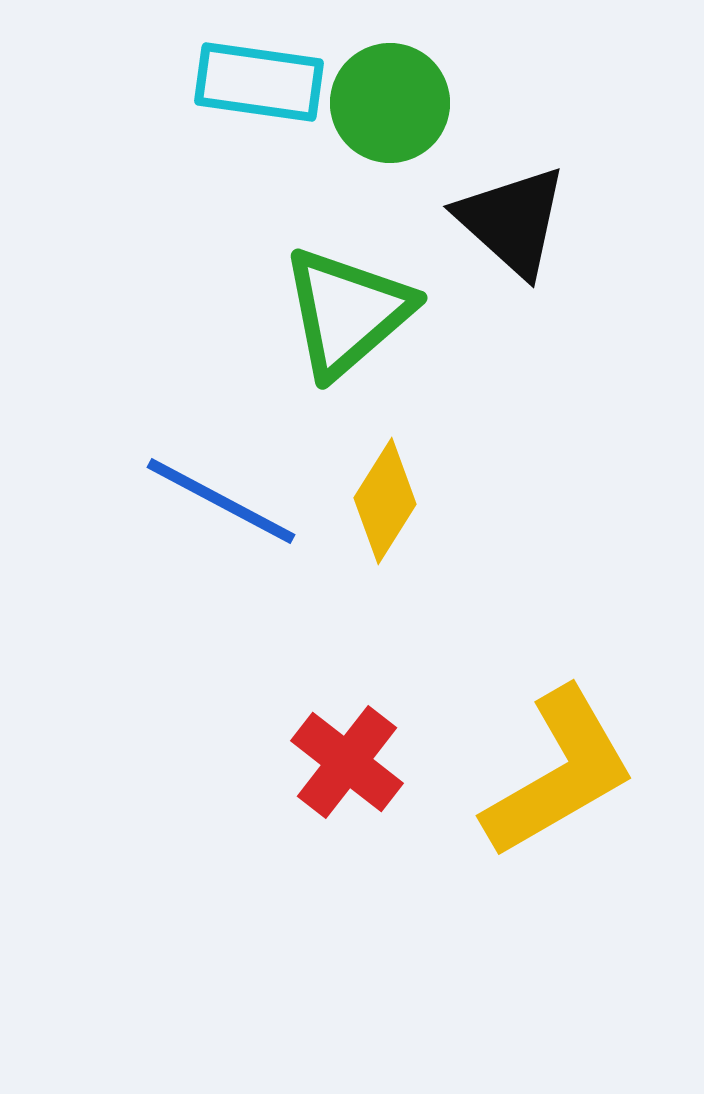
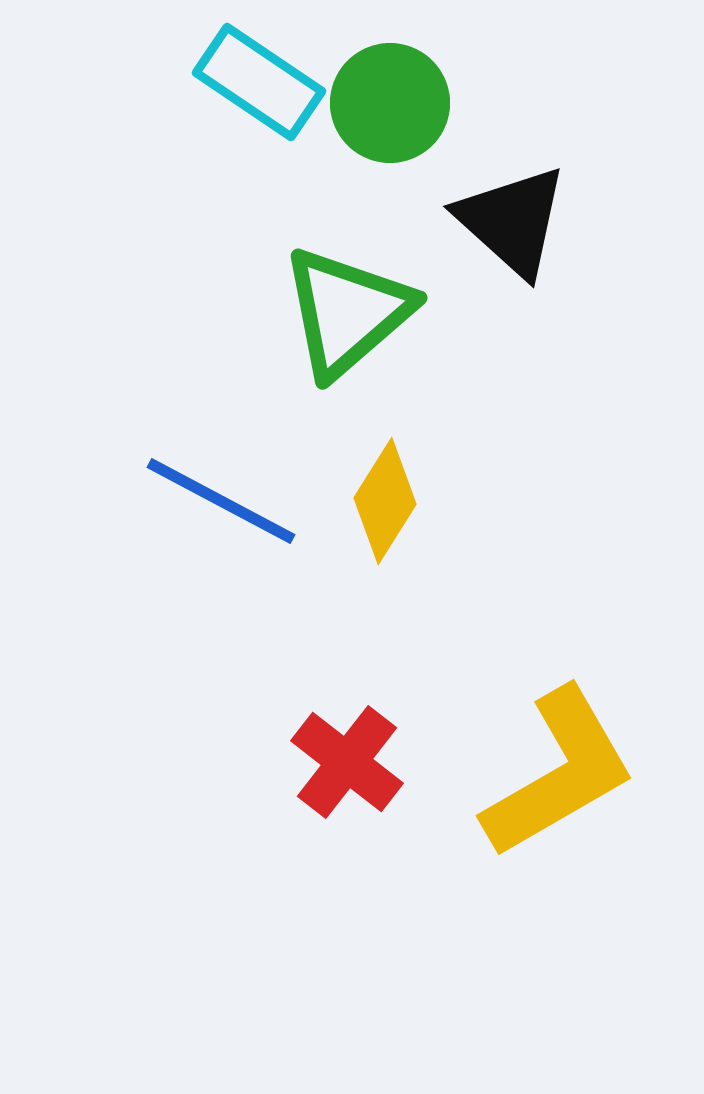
cyan rectangle: rotated 26 degrees clockwise
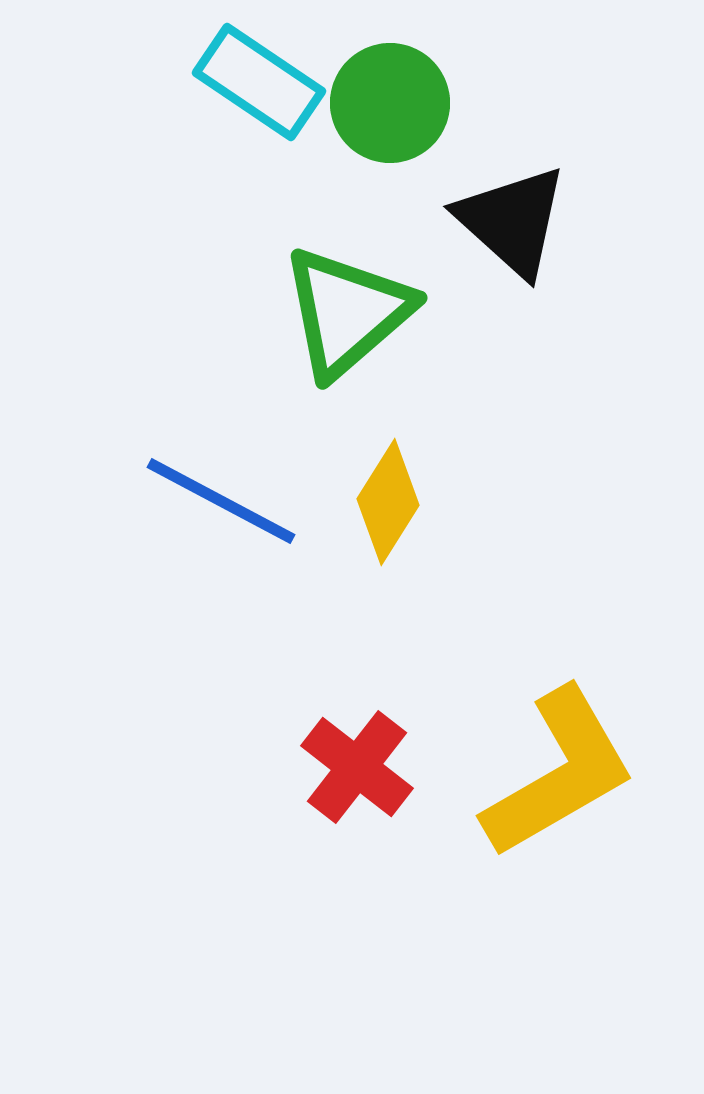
yellow diamond: moved 3 px right, 1 px down
red cross: moved 10 px right, 5 px down
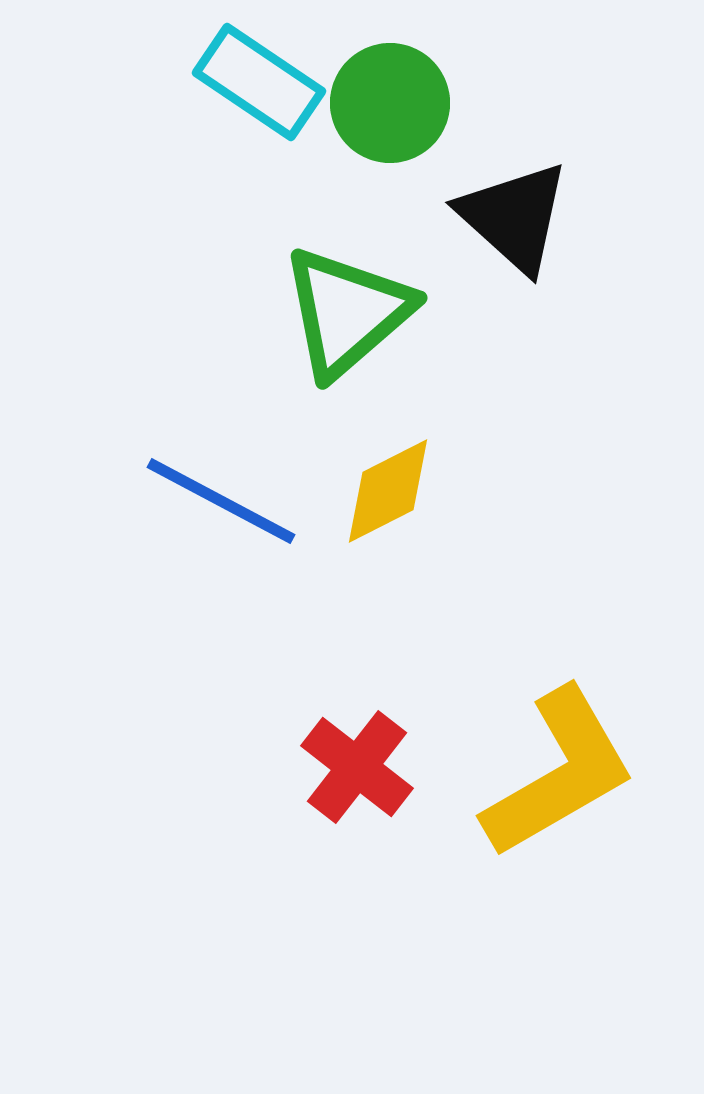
black triangle: moved 2 px right, 4 px up
yellow diamond: moved 11 px up; rotated 31 degrees clockwise
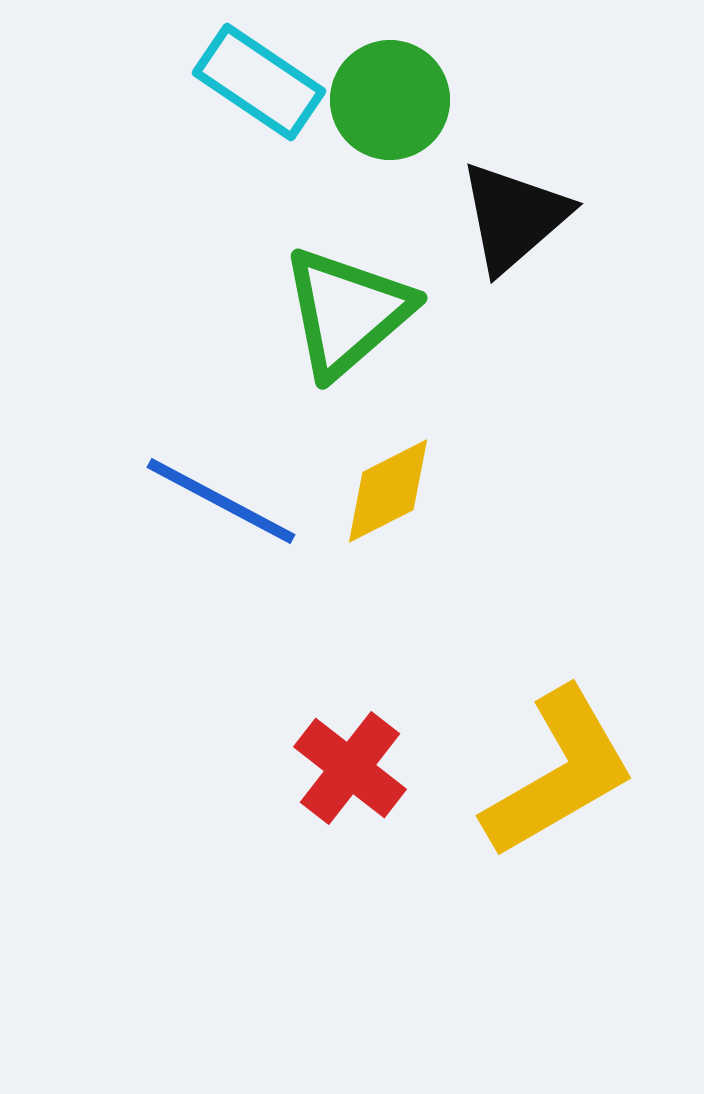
green circle: moved 3 px up
black triangle: rotated 37 degrees clockwise
red cross: moved 7 px left, 1 px down
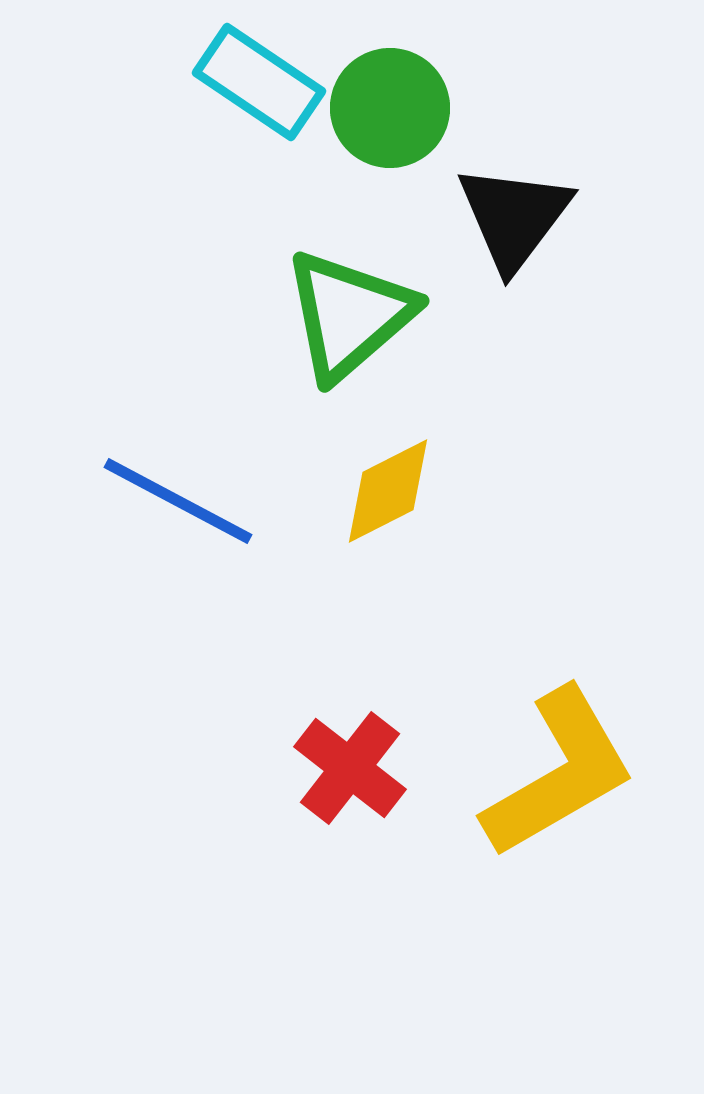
green circle: moved 8 px down
black triangle: rotated 12 degrees counterclockwise
green triangle: moved 2 px right, 3 px down
blue line: moved 43 px left
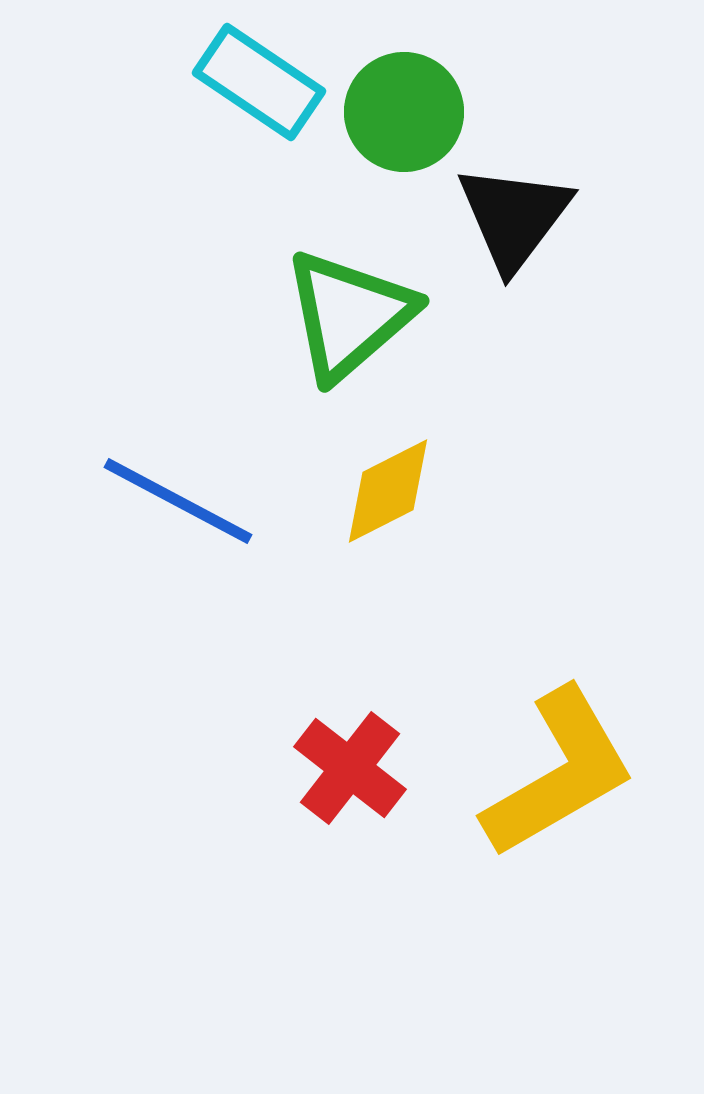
green circle: moved 14 px right, 4 px down
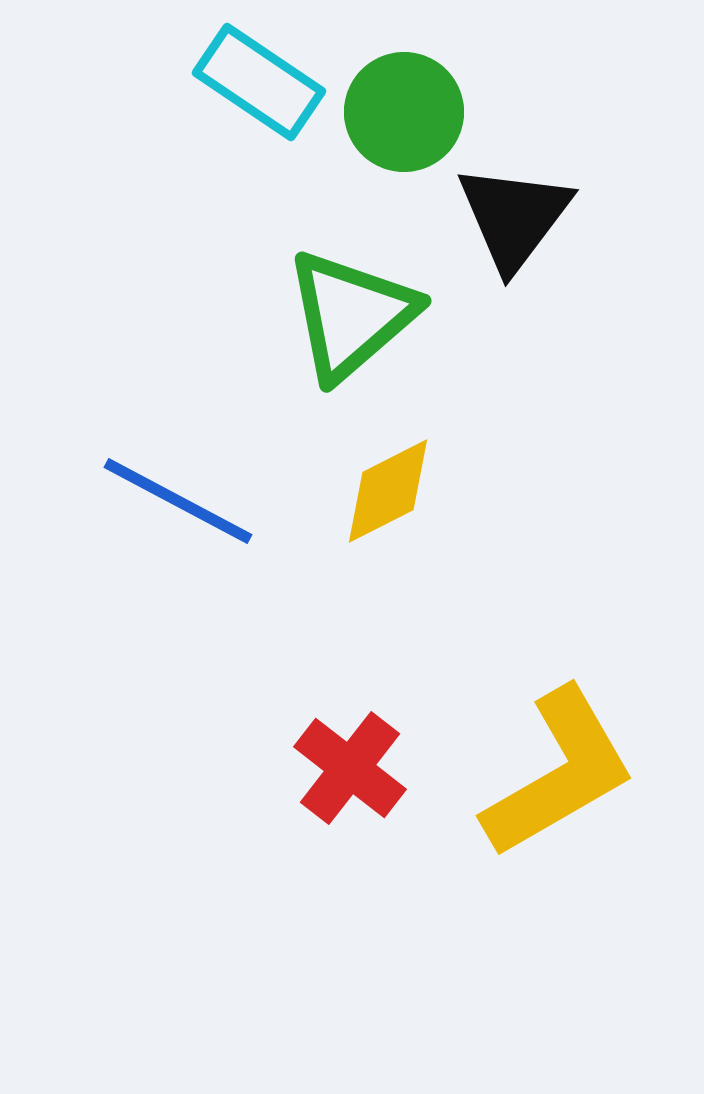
green triangle: moved 2 px right
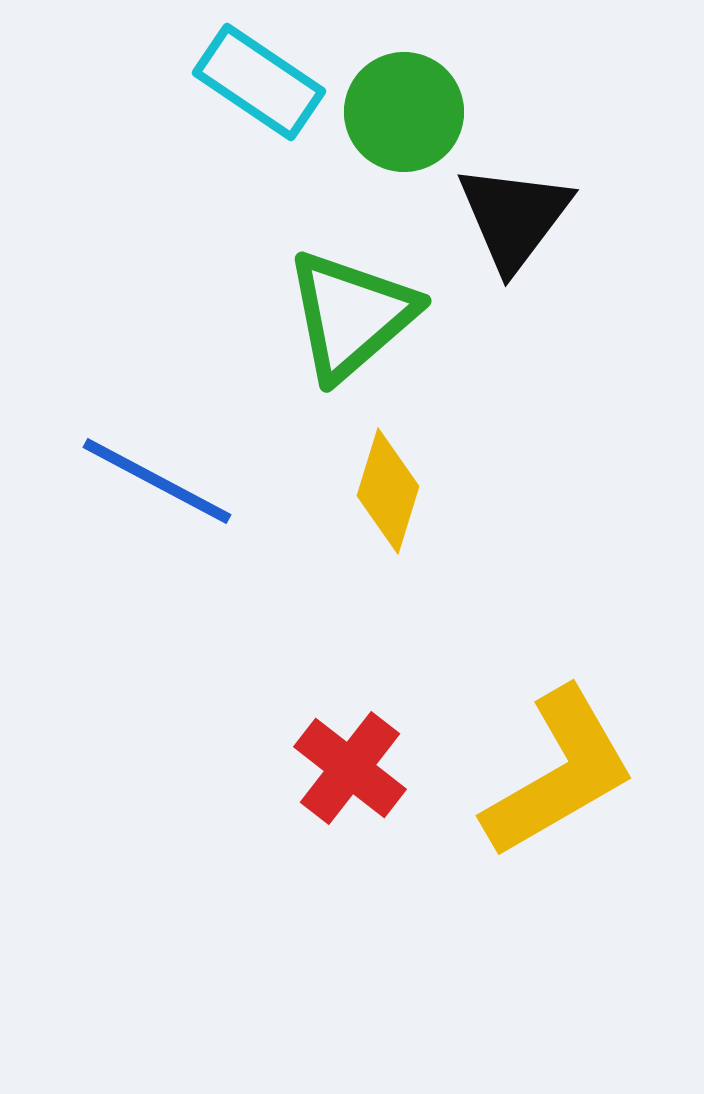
yellow diamond: rotated 46 degrees counterclockwise
blue line: moved 21 px left, 20 px up
